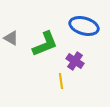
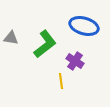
gray triangle: rotated 21 degrees counterclockwise
green L-shape: rotated 16 degrees counterclockwise
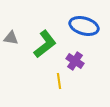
yellow line: moved 2 px left
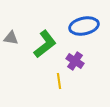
blue ellipse: rotated 28 degrees counterclockwise
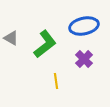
gray triangle: rotated 21 degrees clockwise
purple cross: moved 9 px right, 2 px up; rotated 12 degrees clockwise
yellow line: moved 3 px left
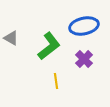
green L-shape: moved 4 px right, 2 px down
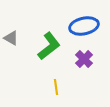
yellow line: moved 6 px down
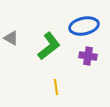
purple cross: moved 4 px right, 3 px up; rotated 36 degrees counterclockwise
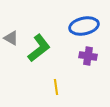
green L-shape: moved 10 px left, 2 px down
